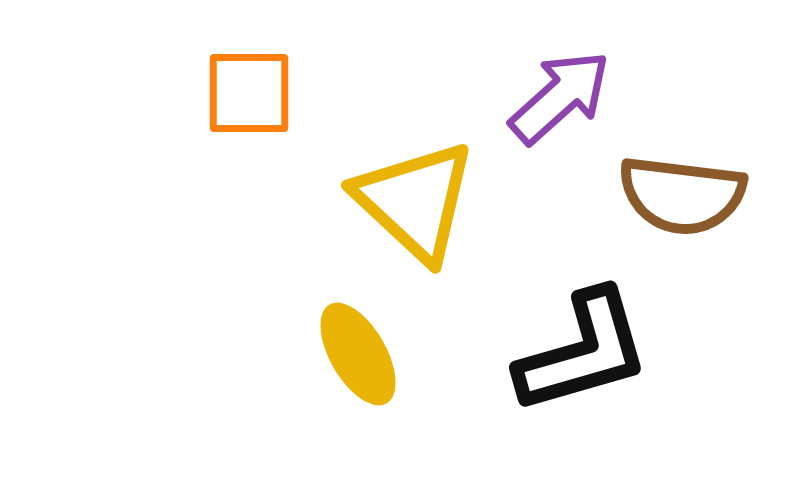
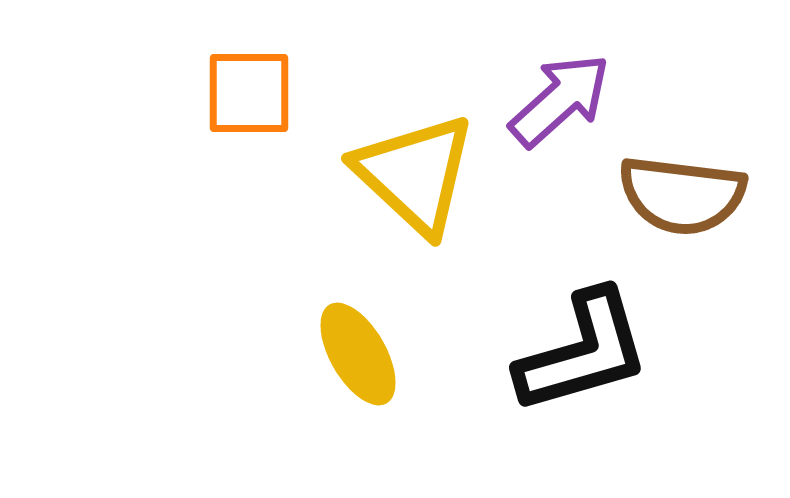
purple arrow: moved 3 px down
yellow triangle: moved 27 px up
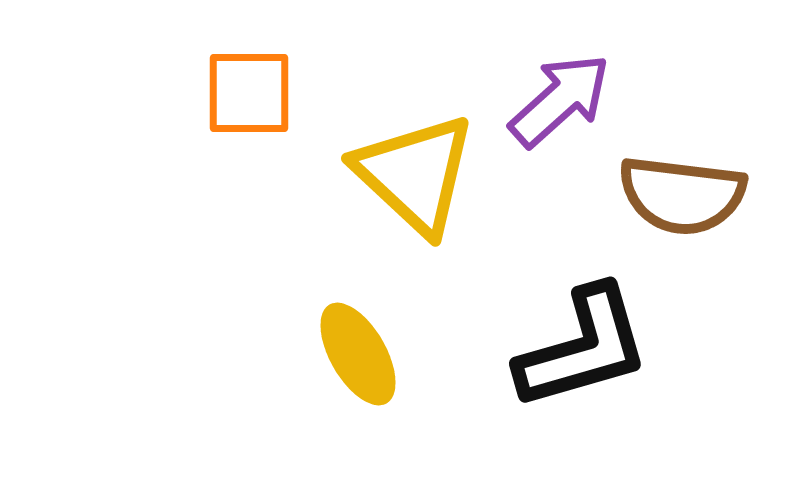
black L-shape: moved 4 px up
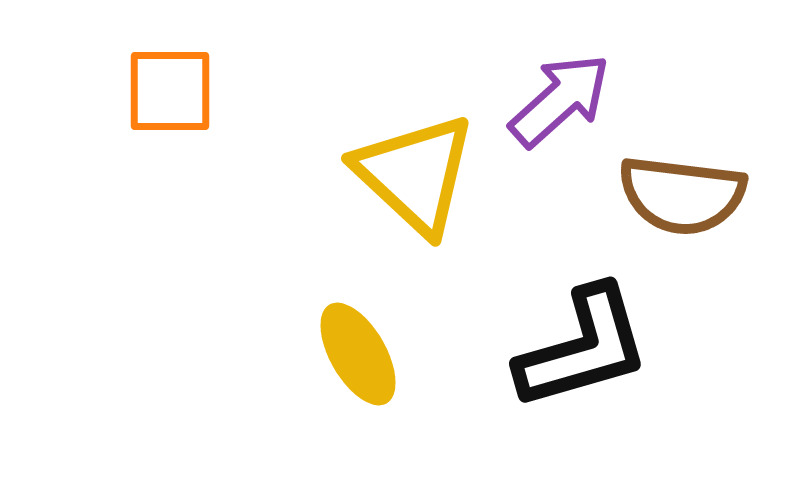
orange square: moved 79 px left, 2 px up
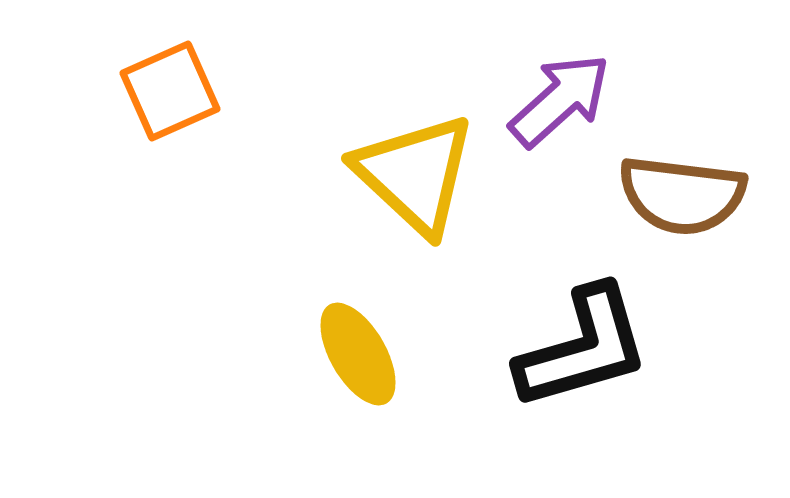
orange square: rotated 24 degrees counterclockwise
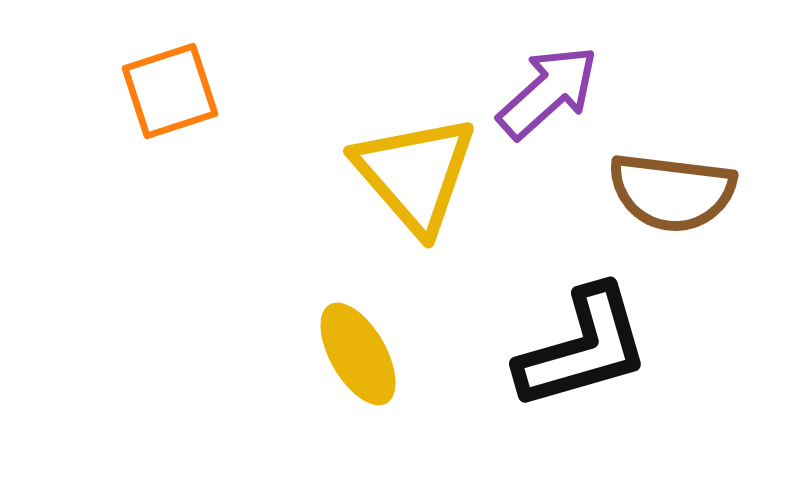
orange square: rotated 6 degrees clockwise
purple arrow: moved 12 px left, 8 px up
yellow triangle: rotated 6 degrees clockwise
brown semicircle: moved 10 px left, 3 px up
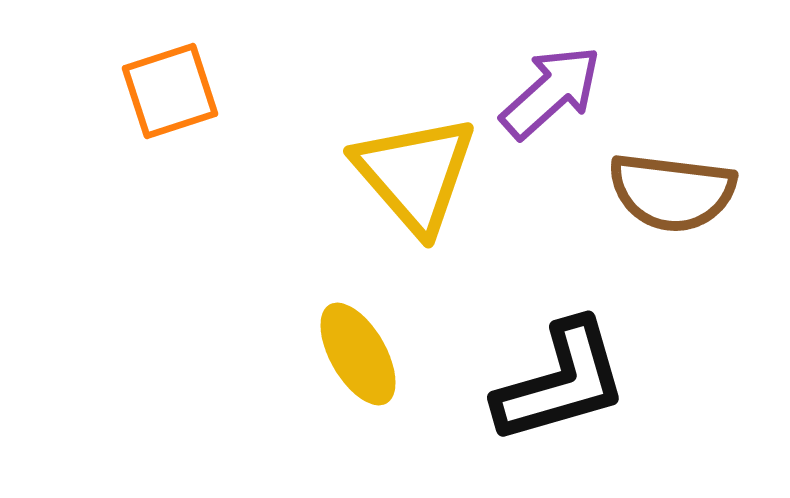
purple arrow: moved 3 px right
black L-shape: moved 22 px left, 34 px down
